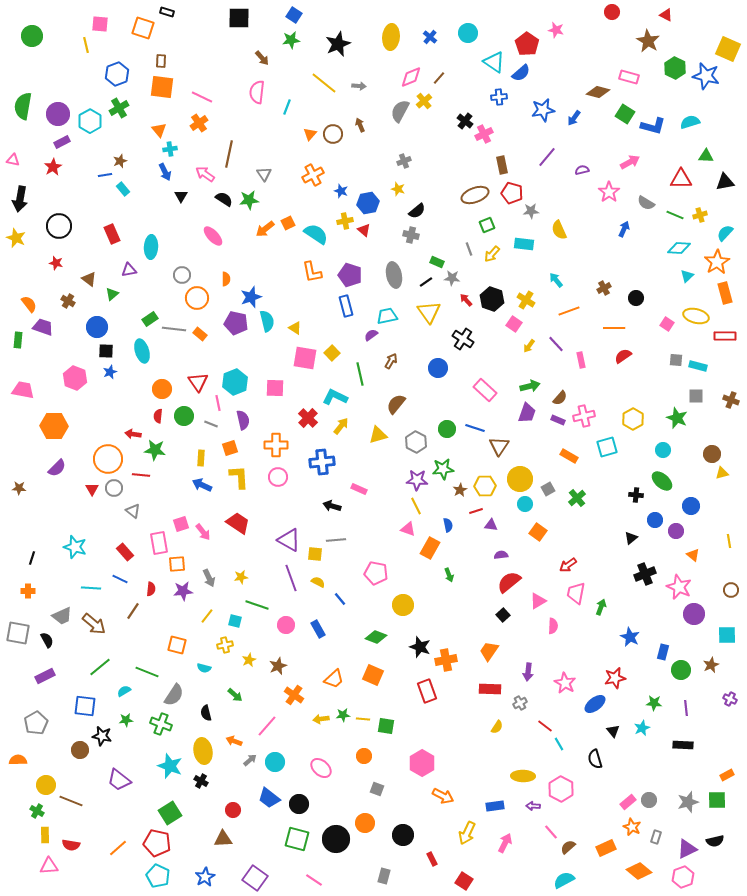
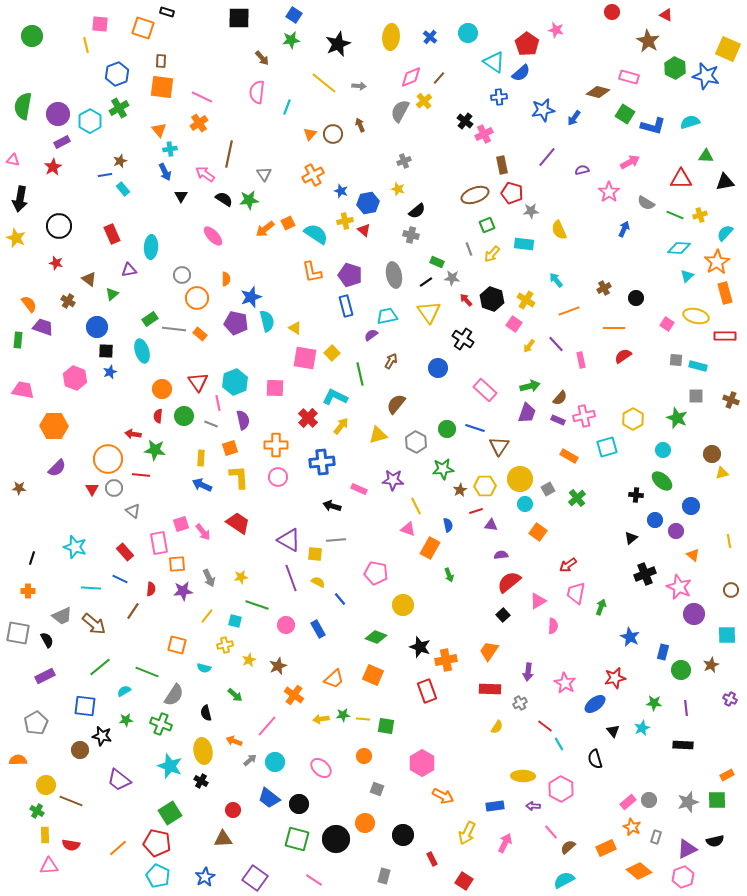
purple star at (417, 480): moved 24 px left
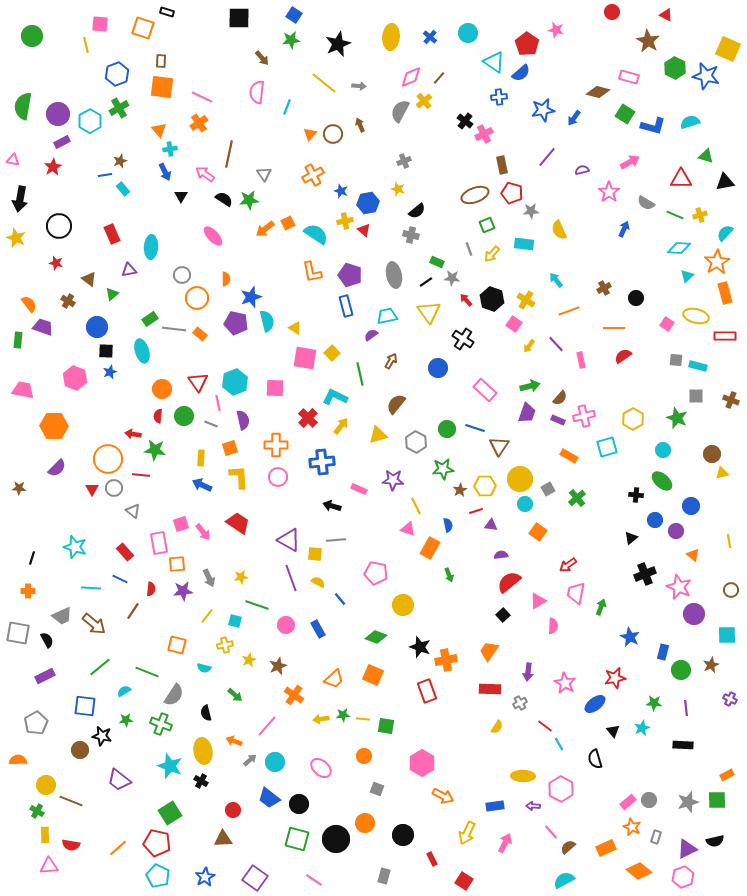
green triangle at (706, 156): rotated 14 degrees clockwise
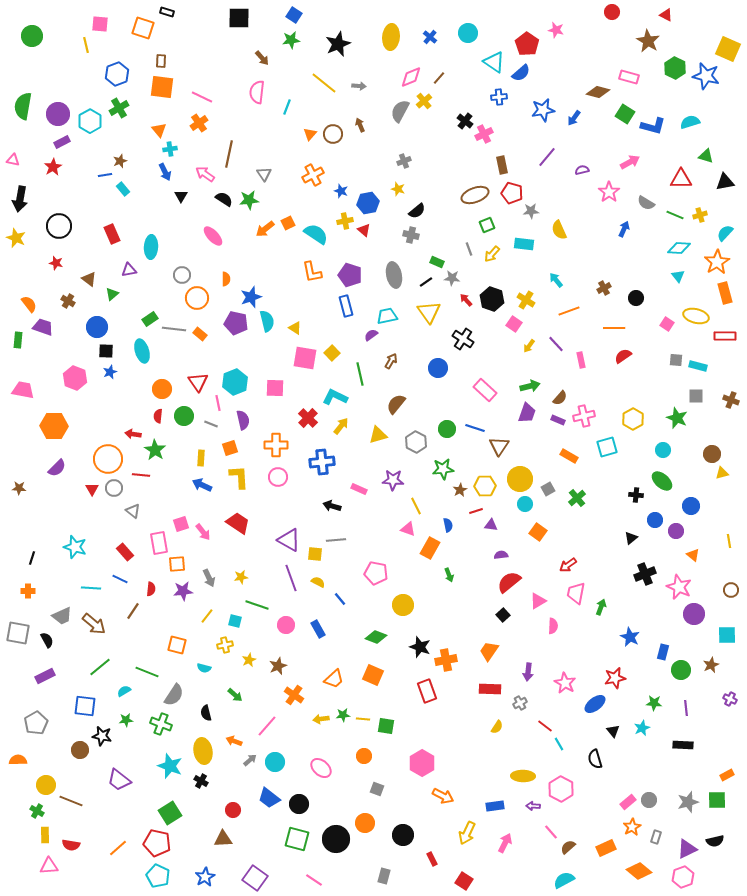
cyan triangle at (687, 276): moved 9 px left; rotated 24 degrees counterclockwise
green star at (155, 450): rotated 25 degrees clockwise
orange star at (632, 827): rotated 18 degrees clockwise
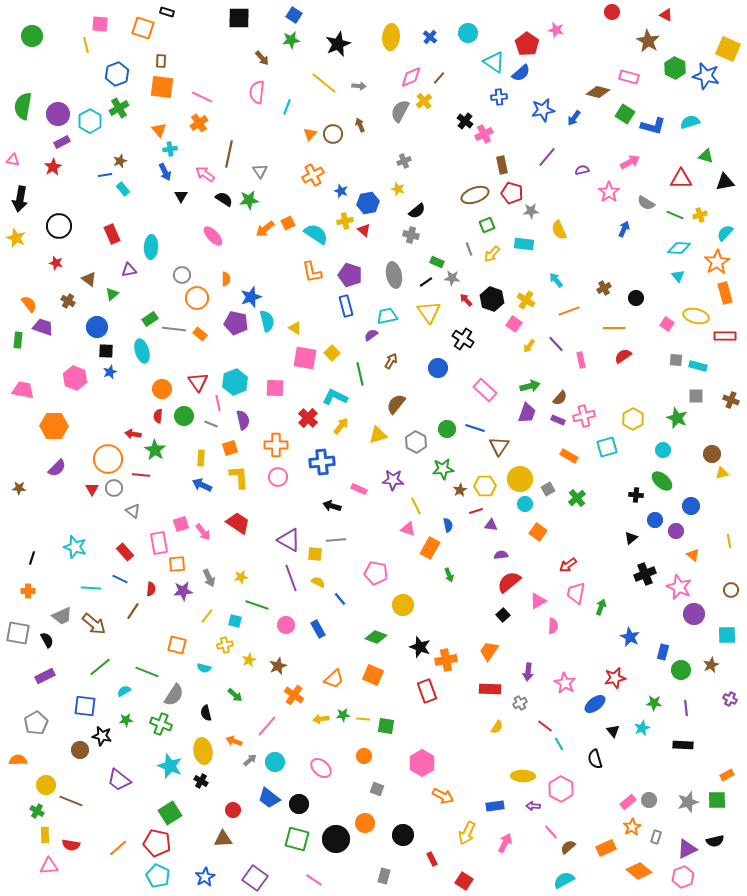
gray triangle at (264, 174): moved 4 px left, 3 px up
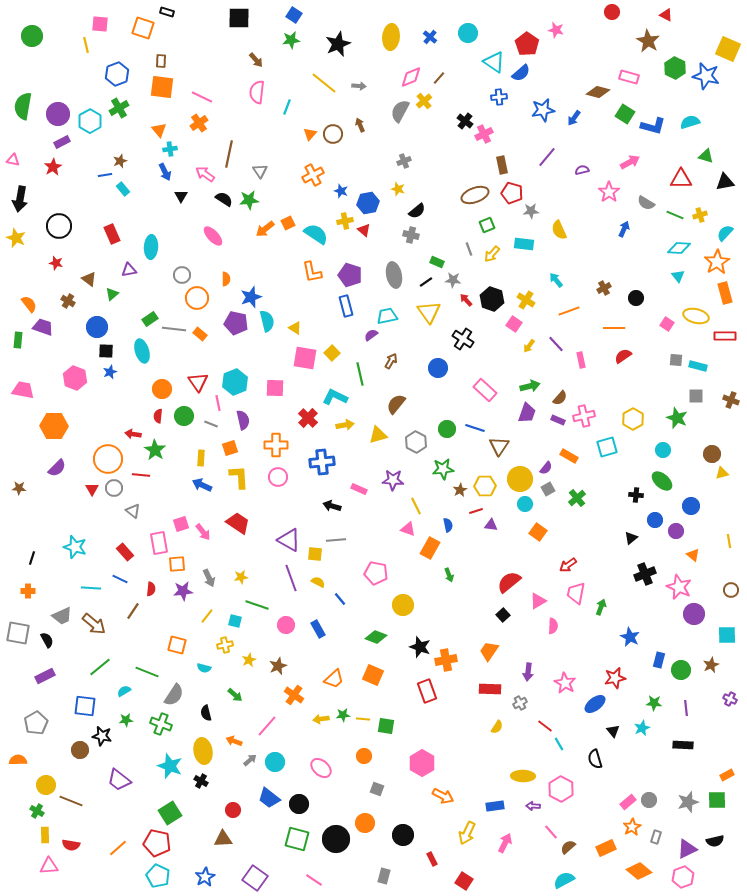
brown arrow at (262, 58): moved 6 px left, 2 px down
gray star at (452, 278): moved 1 px right, 2 px down
yellow arrow at (341, 426): moved 4 px right, 1 px up; rotated 42 degrees clockwise
purple semicircle at (501, 555): moved 45 px right, 87 px up; rotated 136 degrees clockwise
blue rectangle at (663, 652): moved 4 px left, 8 px down
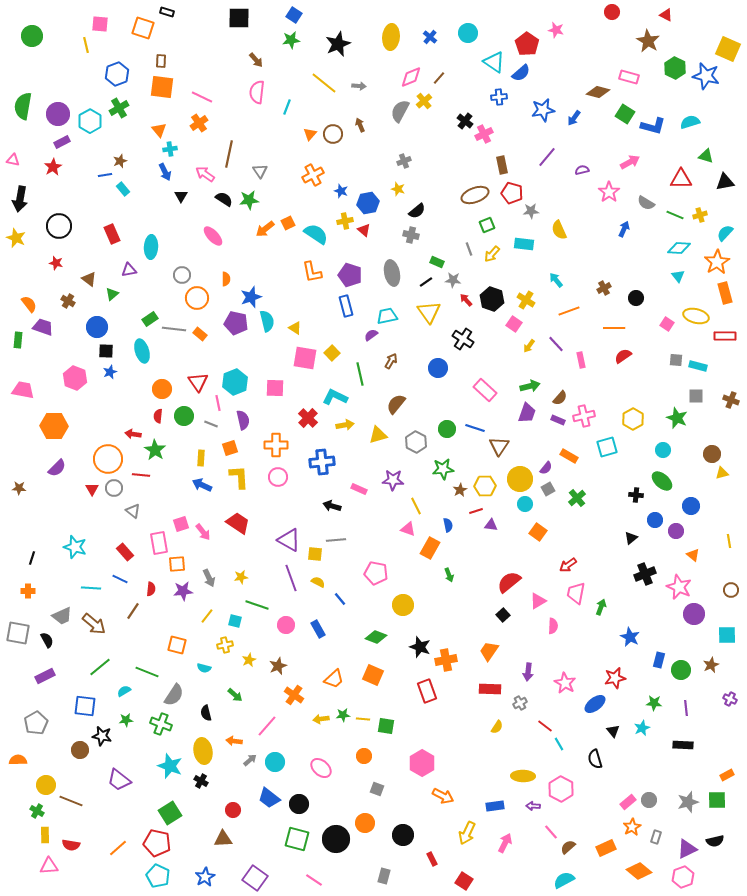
gray ellipse at (394, 275): moved 2 px left, 2 px up
orange arrow at (234, 741): rotated 14 degrees counterclockwise
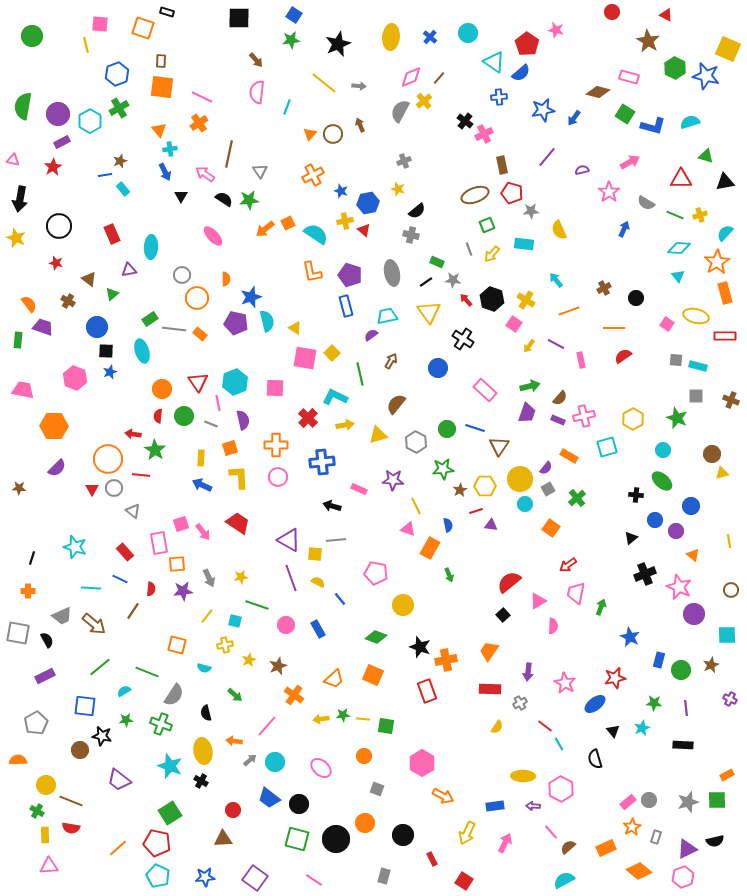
purple line at (556, 344): rotated 18 degrees counterclockwise
orange square at (538, 532): moved 13 px right, 4 px up
red semicircle at (71, 845): moved 17 px up
blue star at (205, 877): rotated 24 degrees clockwise
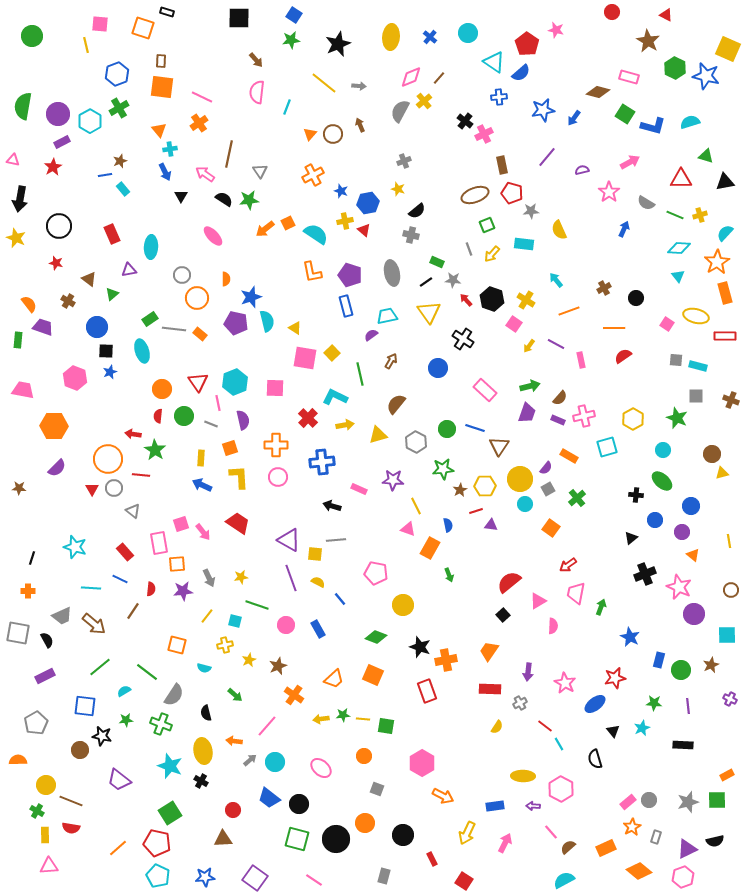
purple circle at (676, 531): moved 6 px right, 1 px down
green line at (147, 672): rotated 15 degrees clockwise
purple line at (686, 708): moved 2 px right, 2 px up
